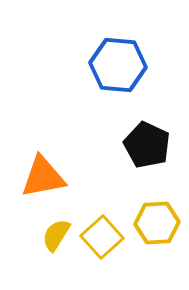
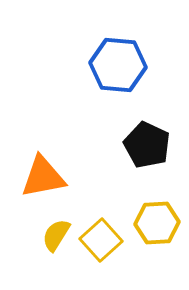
yellow square: moved 1 px left, 3 px down
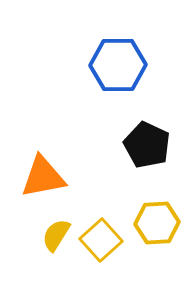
blue hexagon: rotated 6 degrees counterclockwise
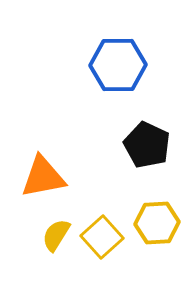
yellow square: moved 1 px right, 3 px up
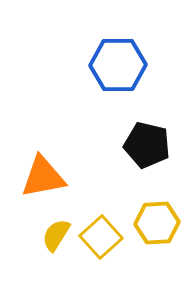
black pentagon: rotated 12 degrees counterclockwise
yellow square: moved 1 px left
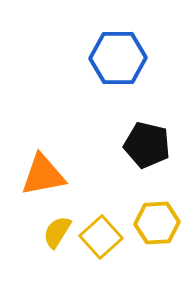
blue hexagon: moved 7 px up
orange triangle: moved 2 px up
yellow semicircle: moved 1 px right, 3 px up
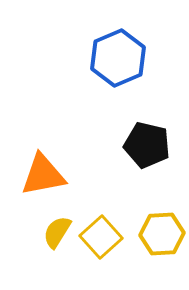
blue hexagon: rotated 22 degrees counterclockwise
yellow hexagon: moved 5 px right, 11 px down
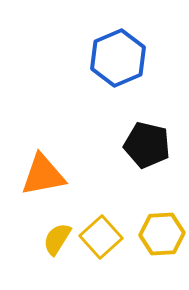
yellow semicircle: moved 7 px down
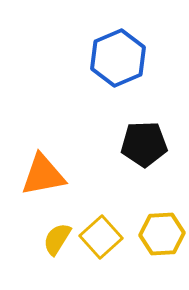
black pentagon: moved 3 px left, 1 px up; rotated 15 degrees counterclockwise
